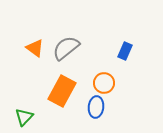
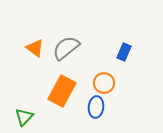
blue rectangle: moved 1 px left, 1 px down
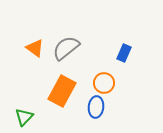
blue rectangle: moved 1 px down
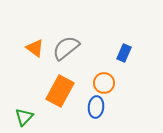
orange rectangle: moved 2 px left
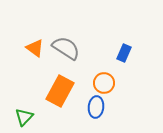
gray semicircle: rotated 72 degrees clockwise
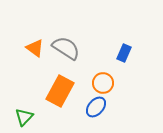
orange circle: moved 1 px left
blue ellipse: rotated 35 degrees clockwise
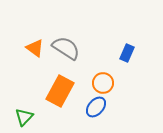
blue rectangle: moved 3 px right
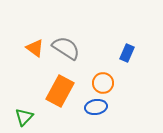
blue ellipse: rotated 40 degrees clockwise
